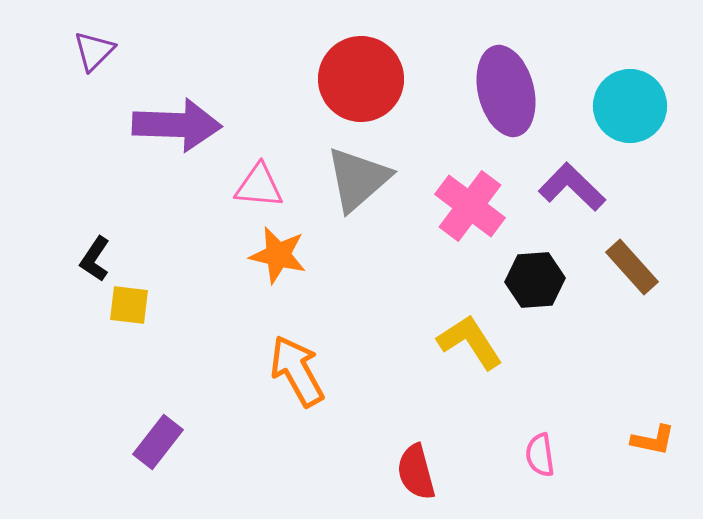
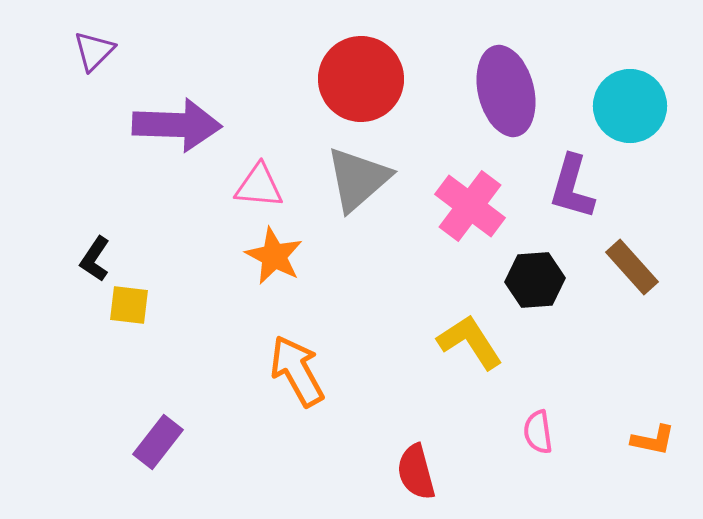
purple L-shape: rotated 118 degrees counterclockwise
orange star: moved 4 px left, 1 px down; rotated 14 degrees clockwise
pink semicircle: moved 2 px left, 23 px up
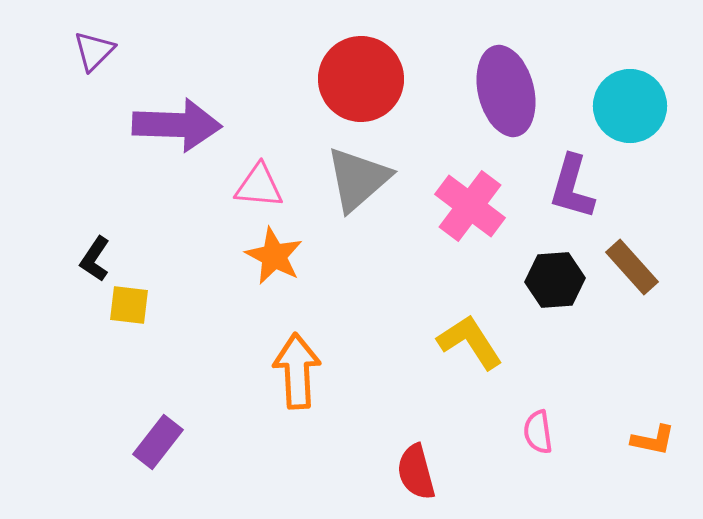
black hexagon: moved 20 px right
orange arrow: rotated 26 degrees clockwise
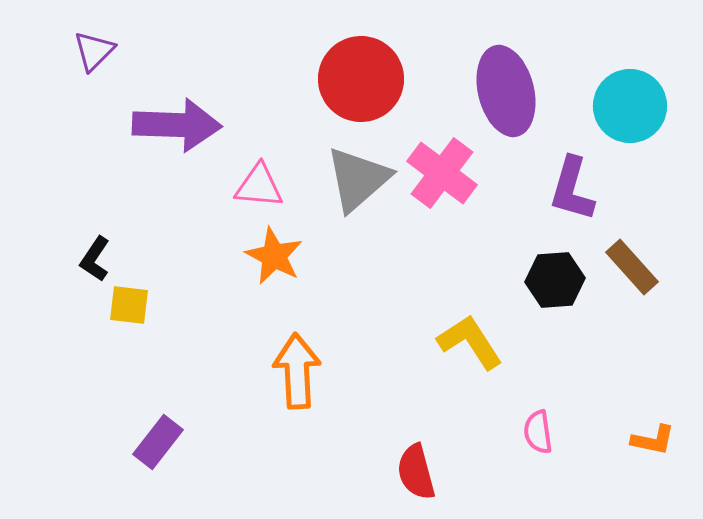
purple L-shape: moved 2 px down
pink cross: moved 28 px left, 33 px up
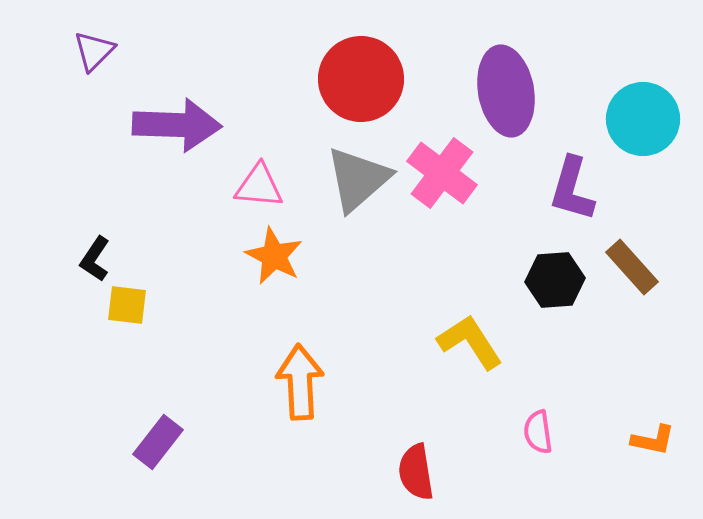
purple ellipse: rotated 4 degrees clockwise
cyan circle: moved 13 px right, 13 px down
yellow square: moved 2 px left
orange arrow: moved 3 px right, 11 px down
red semicircle: rotated 6 degrees clockwise
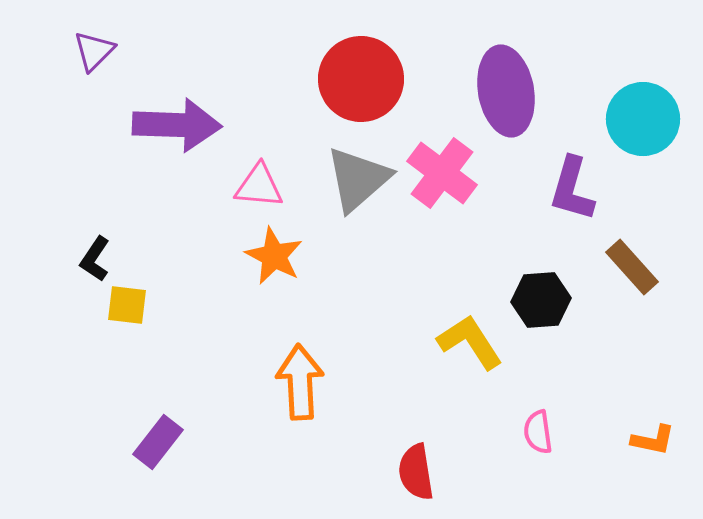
black hexagon: moved 14 px left, 20 px down
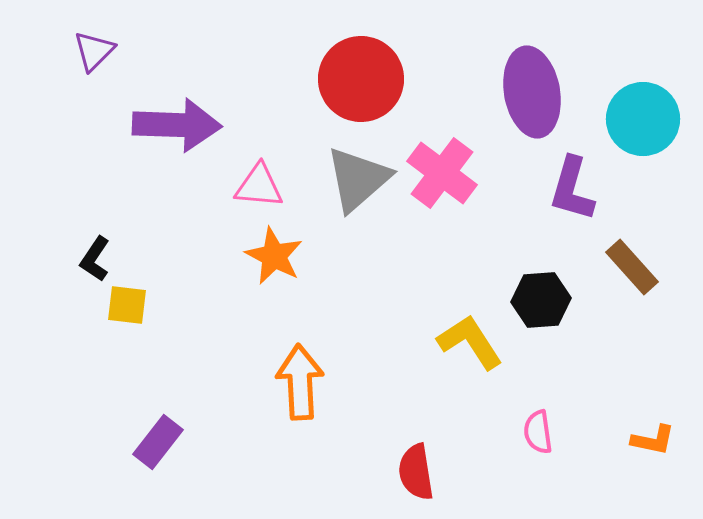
purple ellipse: moved 26 px right, 1 px down
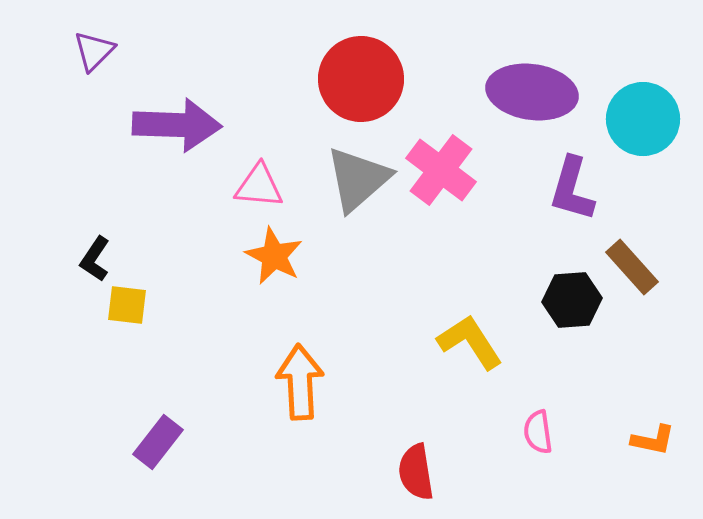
purple ellipse: rotated 72 degrees counterclockwise
pink cross: moved 1 px left, 3 px up
black hexagon: moved 31 px right
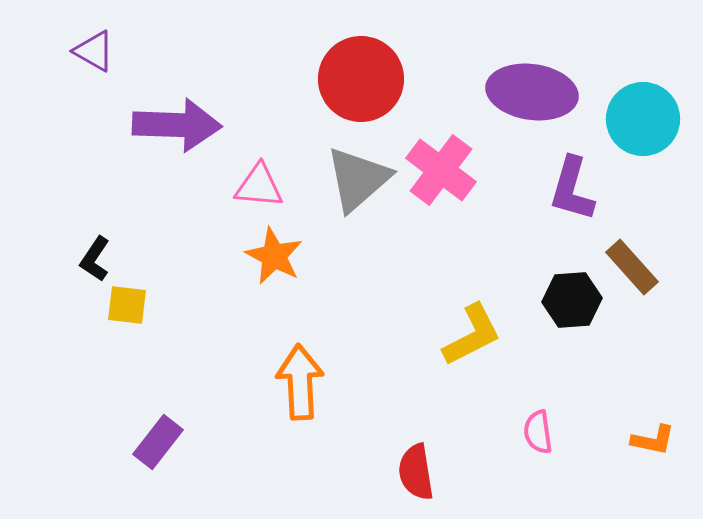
purple triangle: rotated 45 degrees counterclockwise
yellow L-shape: moved 2 px right, 7 px up; rotated 96 degrees clockwise
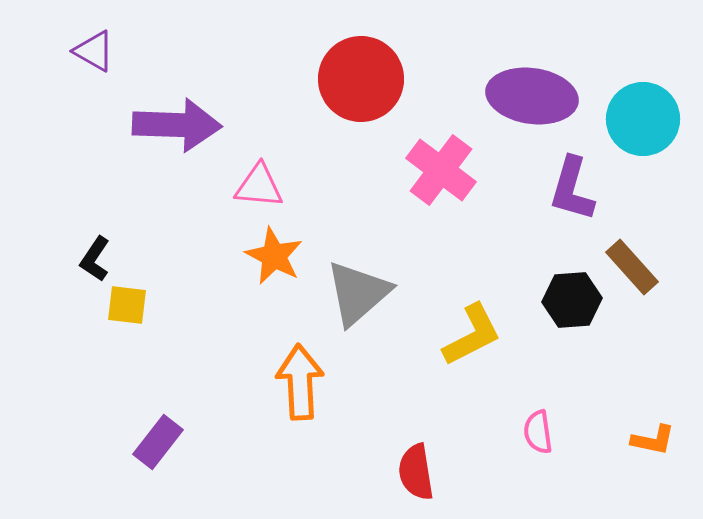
purple ellipse: moved 4 px down
gray triangle: moved 114 px down
